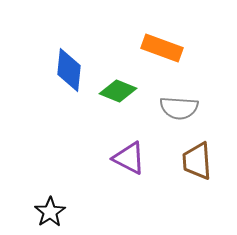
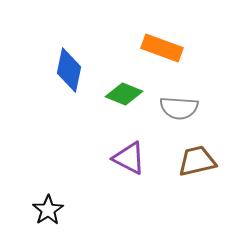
blue diamond: rotated 6 degrees clockwise
green diamond: moved 6 px right, 3 px down
brown trapezoid: rotated 81 degrees clockwise
black star: moved 2 px left, 2 px up
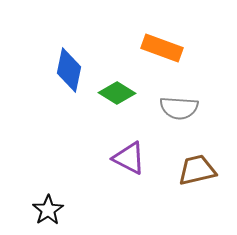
green diamond: moved 7 px left, 1 px up; rotated 9 degrees clockwise
brown trapezoid: moved 9 px down
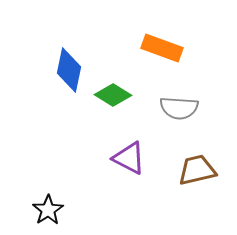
green diamond: moved 4 px left, 2 px down
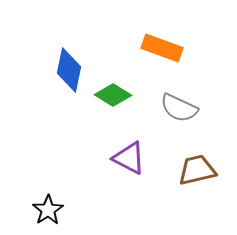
gray semicircle: rotated 21 degrees clockwise
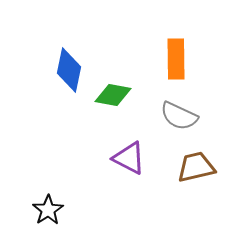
orange rectangle: moved 14 px right, 11 px down; rotated 69 degrees clockwise
green diamond: rotated 21 degrees counterclockwise
gray semicircle: moved 8 px down
brown trapezoid: moved 1 px left, 3 px up
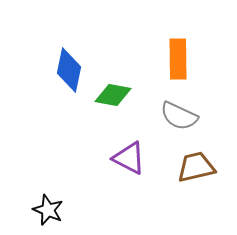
orange rectangle: moved 2 px right
black star: rotated 16 degrees counterclockwise
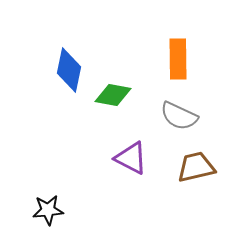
purple triangle: moved 2 px right
black star: rotated 28 degrees counterclockwise
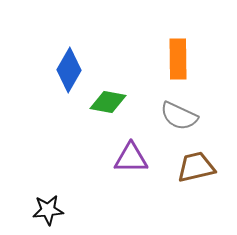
blue diamond: rotated 18 degrees clockwise
green diamond: moved 5 px left, 7 px down
purple triangle: rotated 27 degrees counterclockwise
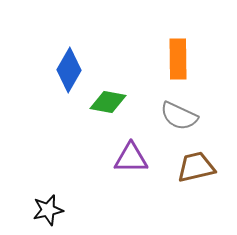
black star: rotated 8 degrees counterclockwise
